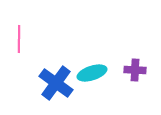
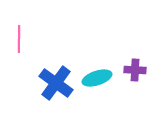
cyan ellipse: moved 5 px right, 5 px down
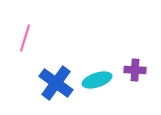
pink line: moved 6 px right, 1 px up; rotated 16 degrees clockwise
cyan ellipse: moved 2 px down
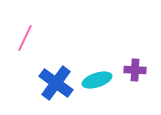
pink line: rotated 8 degrees clockwise
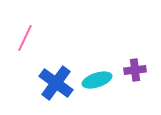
purple cross: rotated 10 degrees counterclockwise
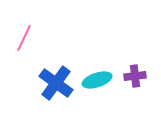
pink line: moved 1 px left
purple cross: moved 6 px down
